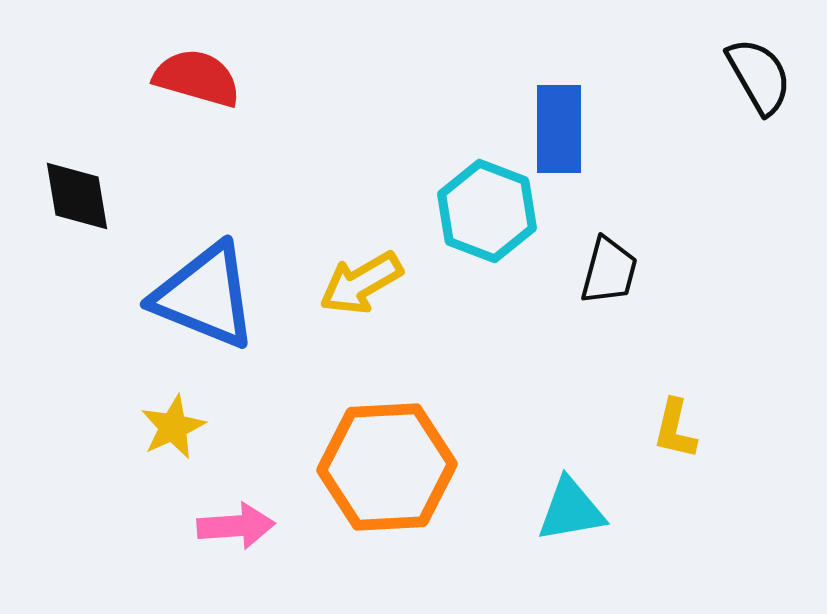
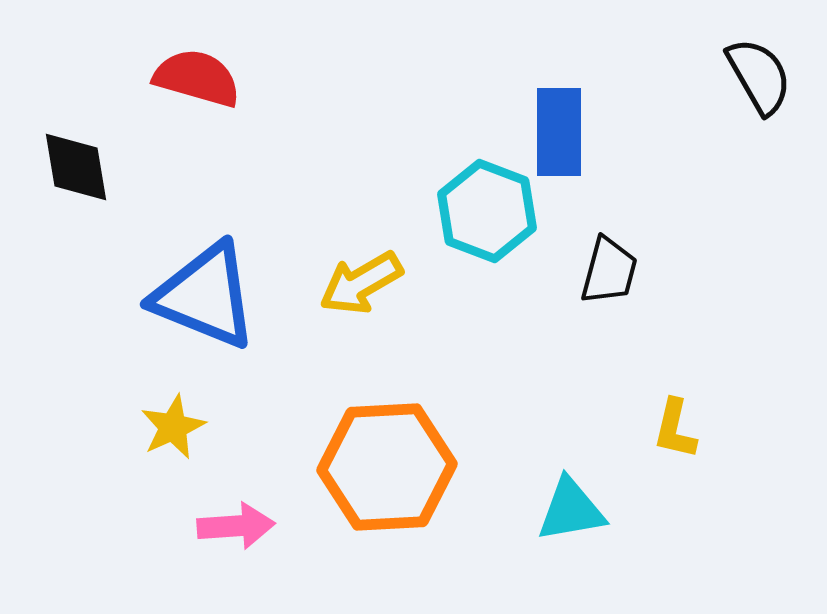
blue rectangle: moved 3 px down
black diamond: moved 1 px left, 29 px up
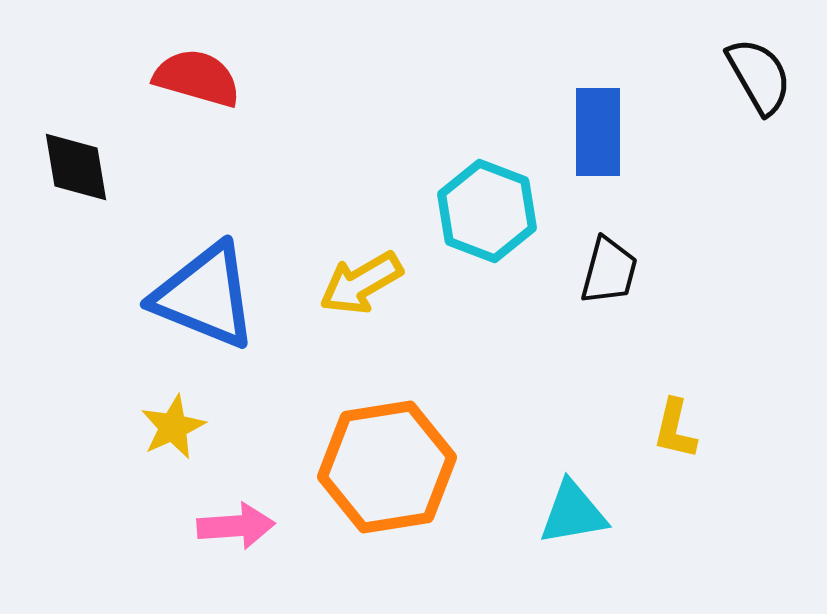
blue rectangle: moved 39 px right
orange hexagon: rotated 6 degrees counterclockwise
cyan triangle: moved 2 px right, 3 px down
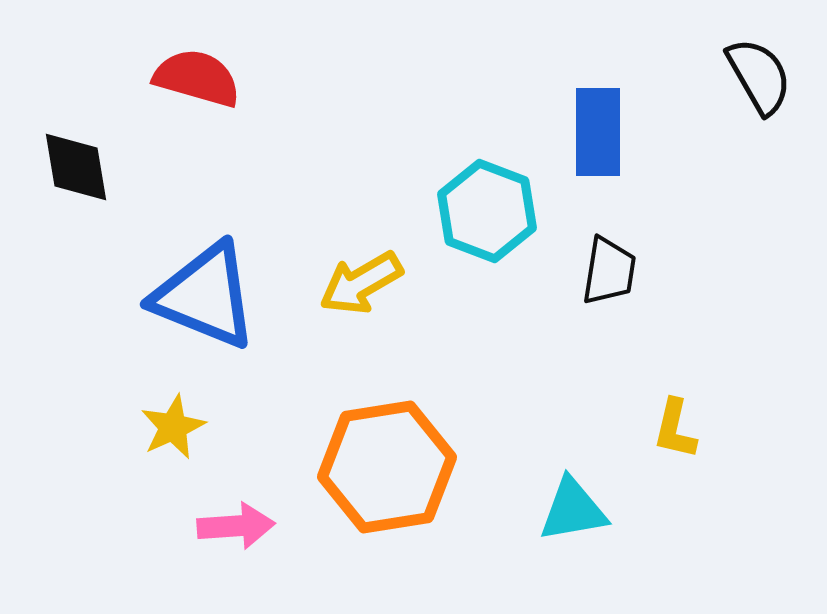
black trapezoid: rotated 6 degrees counterclockwise
cyan triangle: moved 3 px up
